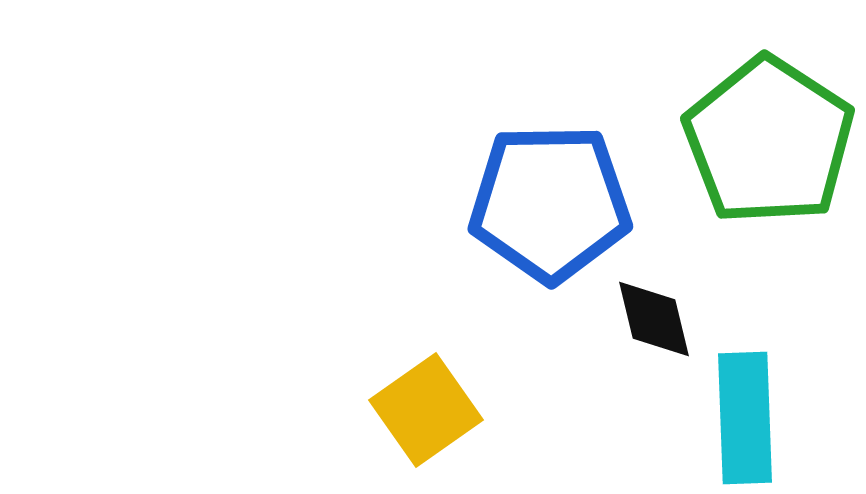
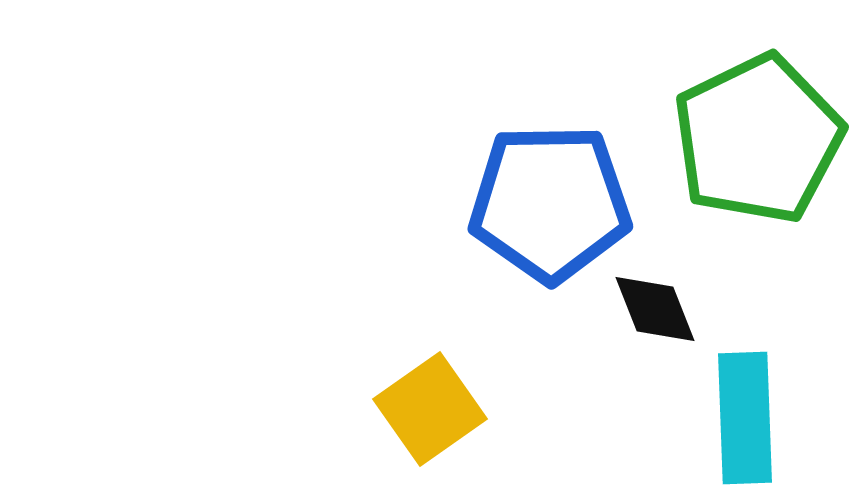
green pentagon: moved 11 px left, 2 px up; rotated 13 degrees clockwise
black diamond: moved 1 px right, 10 px up; rotated 8 degrees counterclockwise
yellow square: moved 4 px right, 1 px up
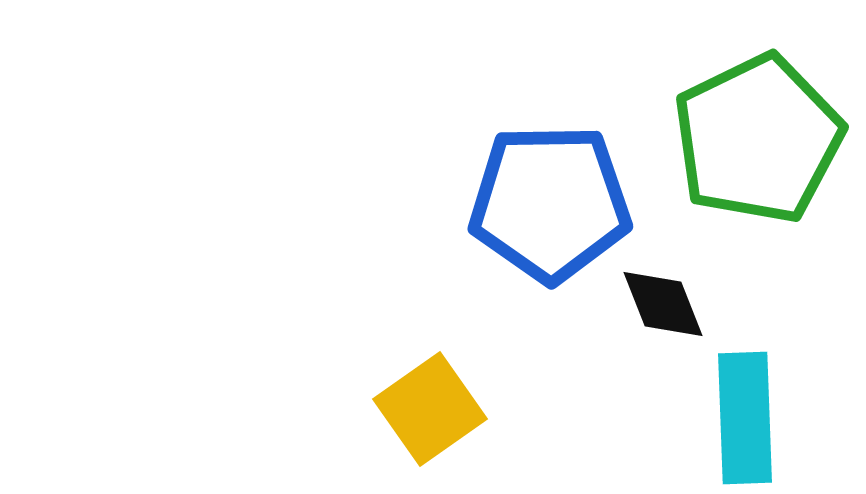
black diamond: moved 8 px right, 5 px up
